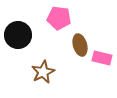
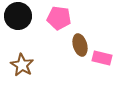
black circle: moved 19 px up
brown star: moved 21 px left, 7 px up; rotated 15 degrees counterclockwise
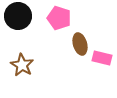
pink pentagon: rotated 10 degrees clockwise
brown ellipse: moved 1 px up
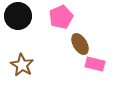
pink pentagon: moved 2 px right, 1 px up; rotated 30 degrees clockwise
brown ellipse: rotated 15 degrees counterclockwise
pink rectangle: moved 7 px left, 6 px down
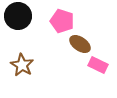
pink pentagon: moved 1 px right, 4 px down; rotated 30 degrees counterclockwise
brown ellipse: rotated 25 degrees counterclockwise
pink rectangle: moved 3 px right, 1 px down; rotated 12 degrees clockwise
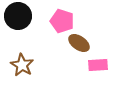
brown ellipse: moved 1 px left, 1 px up
pink rectangle: rotated 30 degrees counterclockwise
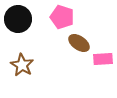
black circle: moved 3 px down
pink pentagon: moved 4 px up
pink rectangle: moved 5 px right, 6 px up
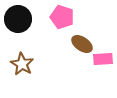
brown ellipse: moved 3 px right, 1 px down
brown star: moved 1 px up
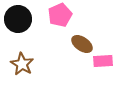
pink pentagon: moved 2 px left, 2 px up; rotated 30 degrees clockwise
pink rectangle: moved 2 px down
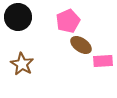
pink pentagon: moved 8 px right, 6 px down
black circle: moved 2 px up
brown ellipse: moved 1 px left, 1 px down
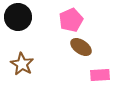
pink pentagon: moved 3 px right, 1 px up
brown ellipse: moved 2 px down
pink rectangle: moved 3 px left, 14 px down
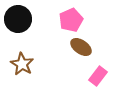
black circle: moved 2 px down
pink rectangle: moved 2 px left, 1 px down; rotated 48 degrees counterclockwise
